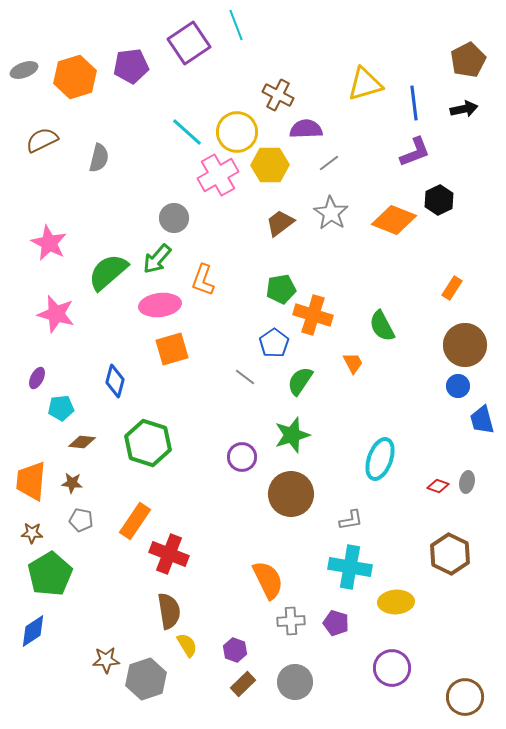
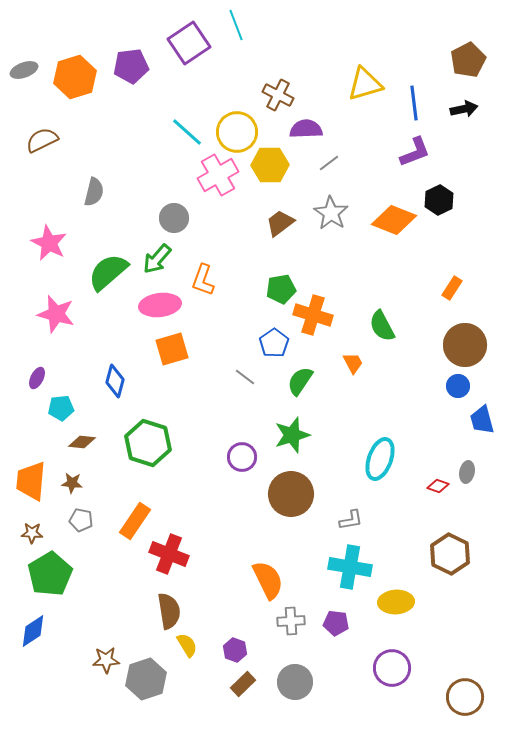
gray semicircle at (99, 158): moved 5 px left, 34 px down
gray ellipse at (467, 482): moved 10 px up
purple pentagon at (336, 623): rotated 10 degrees counterclockwise
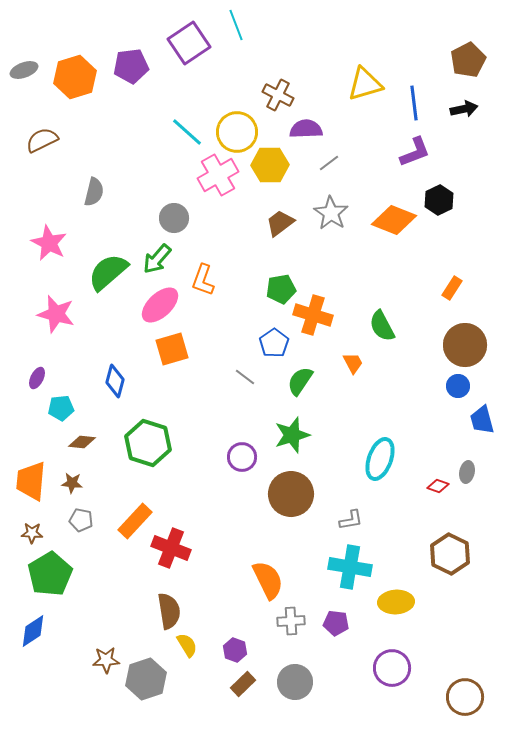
pink ellipse at (160, 305): rotated 36 degrees counterclockwise
orange rectangle at (135, 521): rotated 9 degrees clockwise
red cross at (169, 554): moved 2 px right, 6 px up
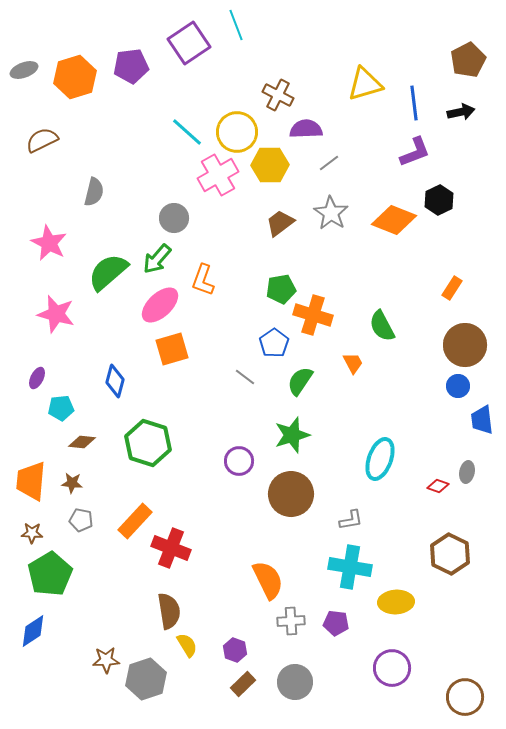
black arrow at (464, 109): moved 3 px left, 3 px down
blue trapezoid at (482, 420): rotated 8 degrees clockwise
purple circle at (242, 457): moved 3 px left, 4 px down
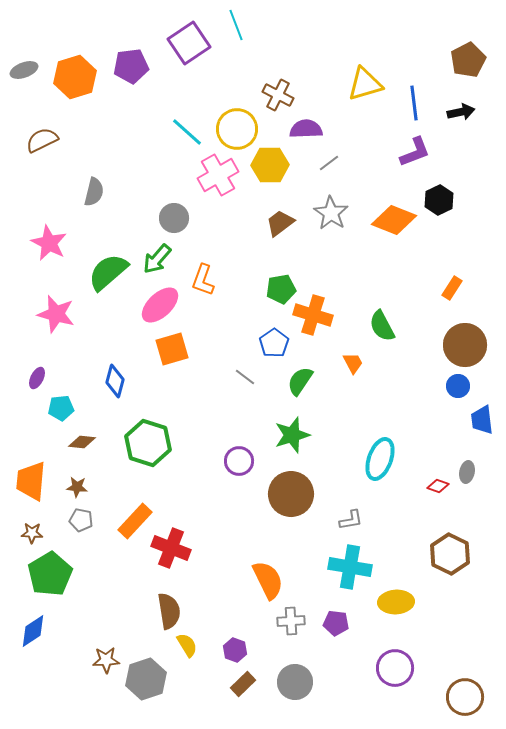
yellow circle at (237, 132): moved 3 px up
brown star at (72, 483): moved 5 px right, 4 px down
purple circle at (392, 668): moved 3 px right
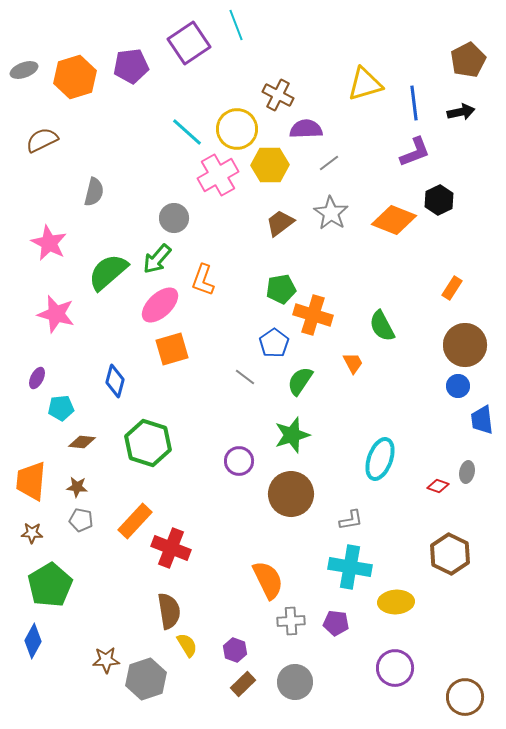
green pentagon at (50, 574): moved 11 px down
blue diamond at (33, 631): moved 10 px down; rotated 28 degrees counterclockwise
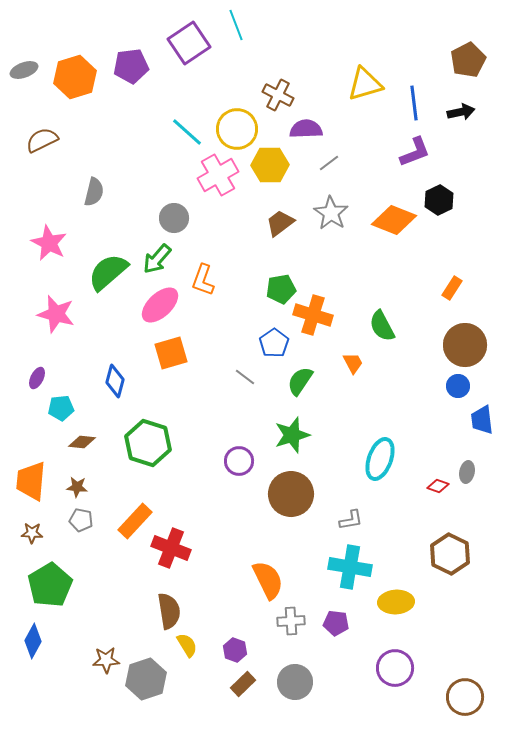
orange square at (172, 349): moved 1 px left, 4 px down
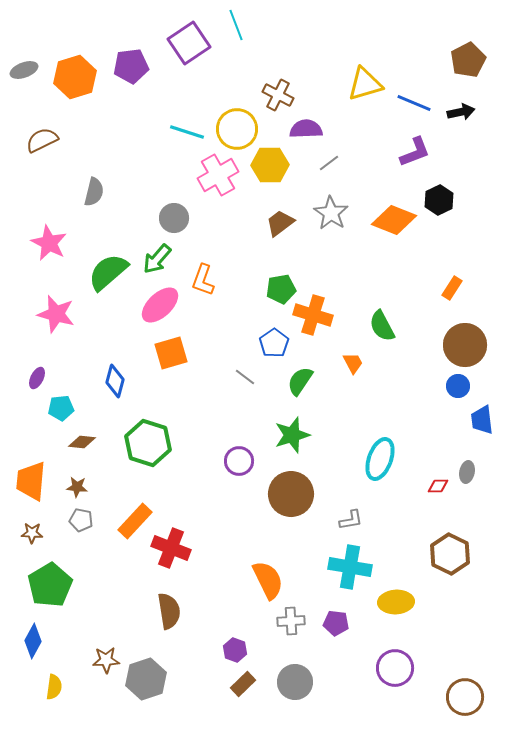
blue line at (414, 103): rotated 60 degrees counterclockwise
cyan line at (187, 132): rotated 24 degrees counterclockwise
red diamond at (438, 486): rotated 20 degrees counterclockwise
yellow semicircle at (187, 645): moved 133 px left, 42 px down; rotated 40 degrees clockwise
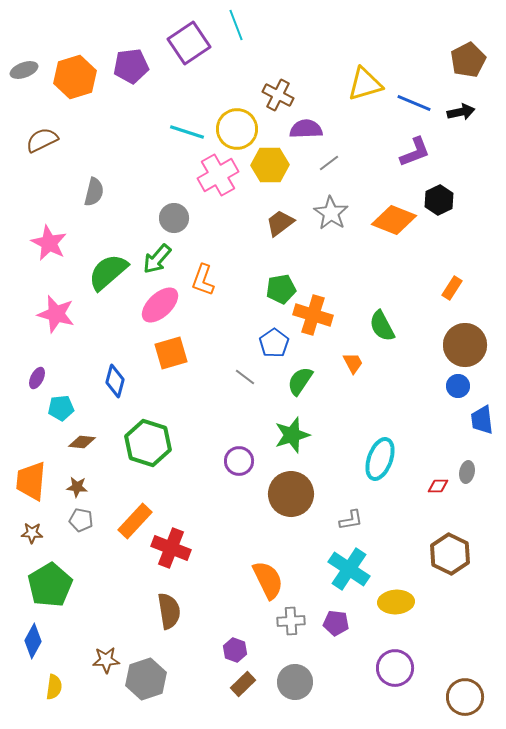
cyan cross at (350, 567): moved 1 px left, 2 px down; rotated 24 degrees clockwise
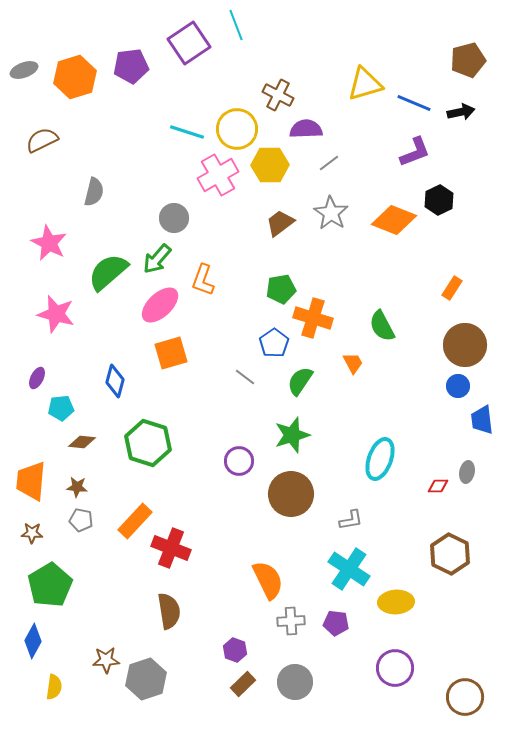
brown pentagon at (468, 60): rotated 12 degrees clockwise
orange cross at (313, 315): moved 3 px down
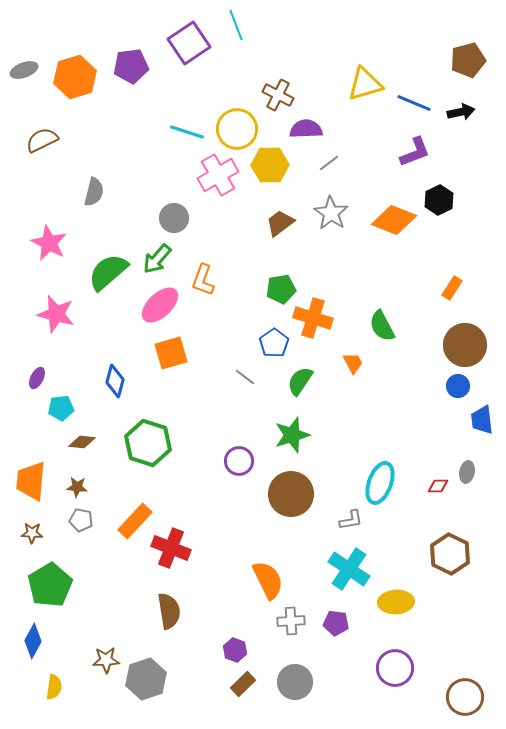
cyan ellipse at (380, 459): moved 24 px down
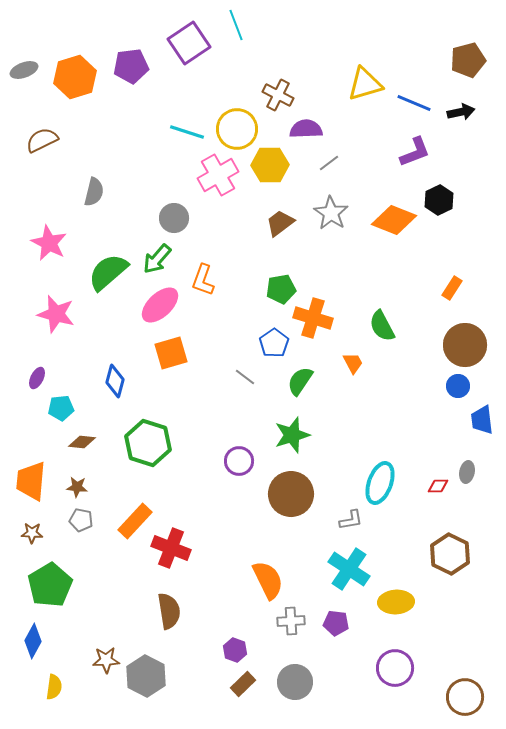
gray hexagon at (146, 679): moved 3 px up; rotated 15 degrees counterclockwise
